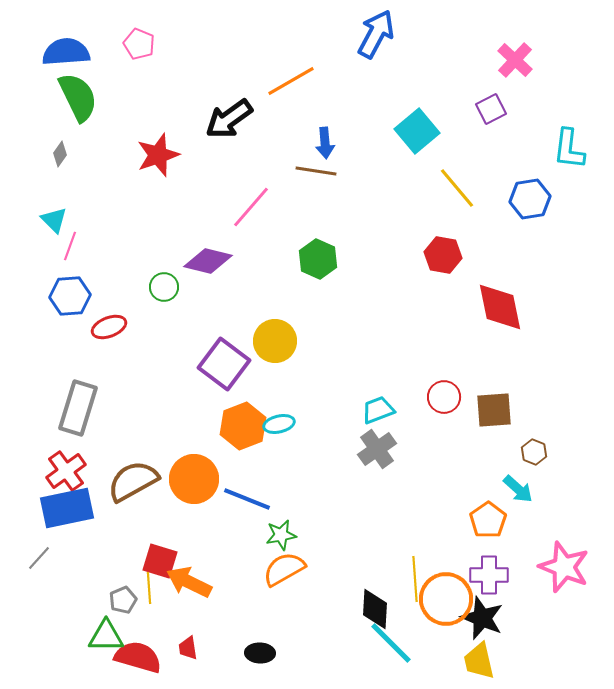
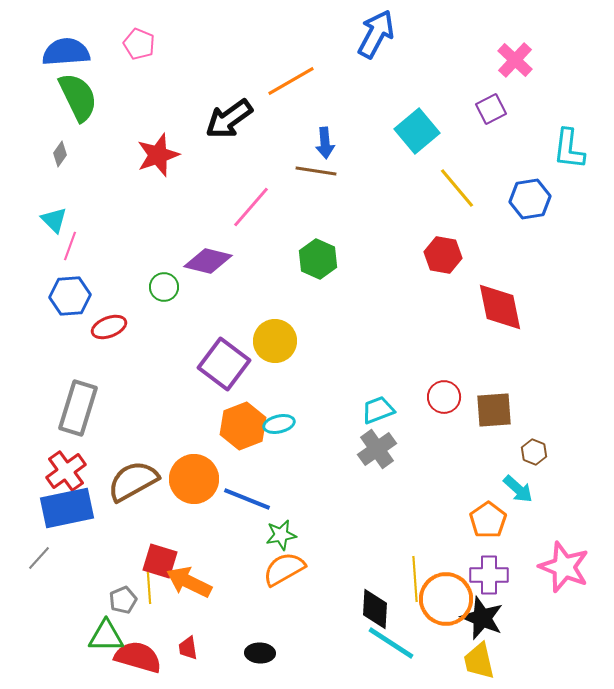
cyan line at (391, 643): rotated 12 degrees counterclockwise
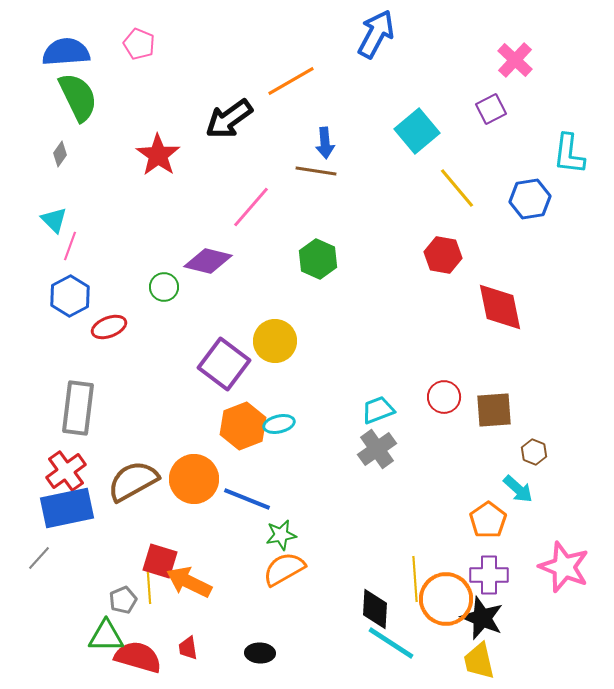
cyan L-shape at (569, 149): moved 5 px down
red star at (158, 155): rotated 18 degrees counterclockwise
blue hexagon at (70, 296): rotated 24 degrees counterclockwise
gray rectangle at (78, 408): rotated 10 degrees counterclockwise
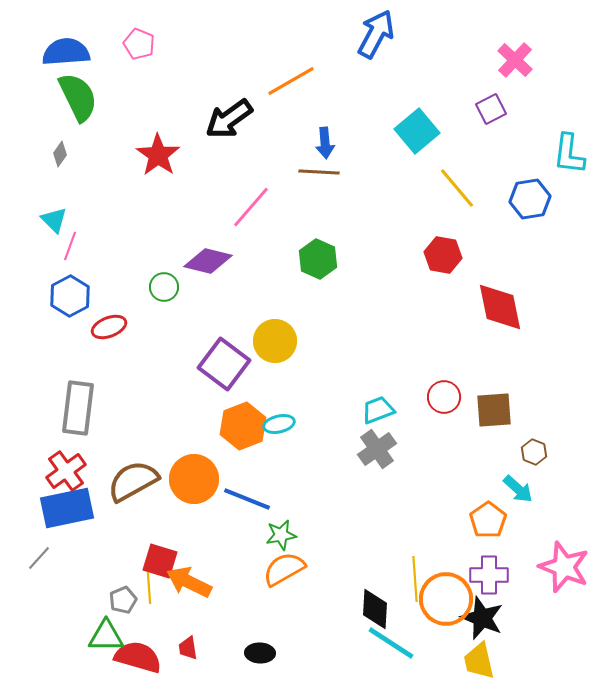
brown line at (316, 171): moved 3 px right, 1 px down; rotated 6 degrees counterclockwise
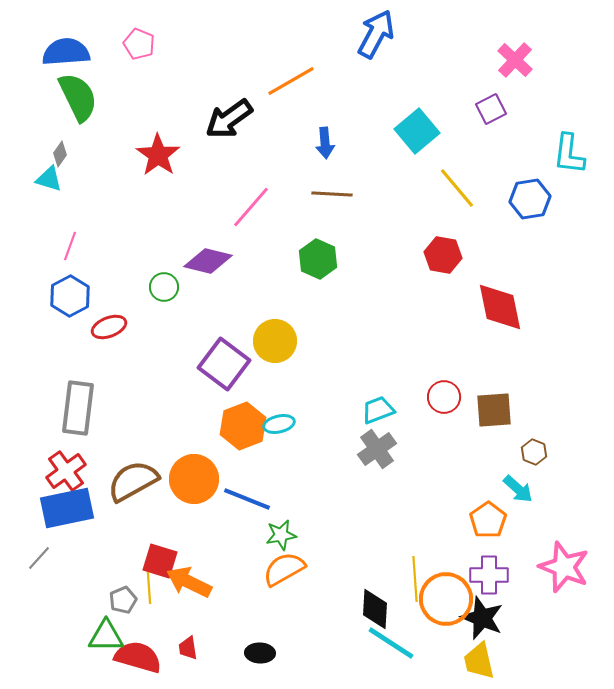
brown line at (319, 172): moved 13 px right, 22 px down
cyan triangle at (54, 220): moved 5 px left, 41 px up; rotated 28 degrees counterclockwise
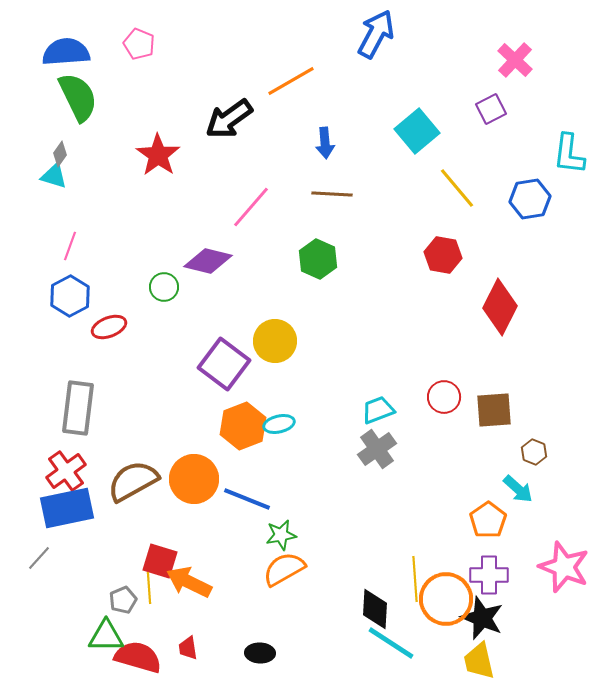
cyan triangle at (49, 179): moved 5 px right, 3 px up
red diamond at (500, 307): rotated 38 degrees clockwise
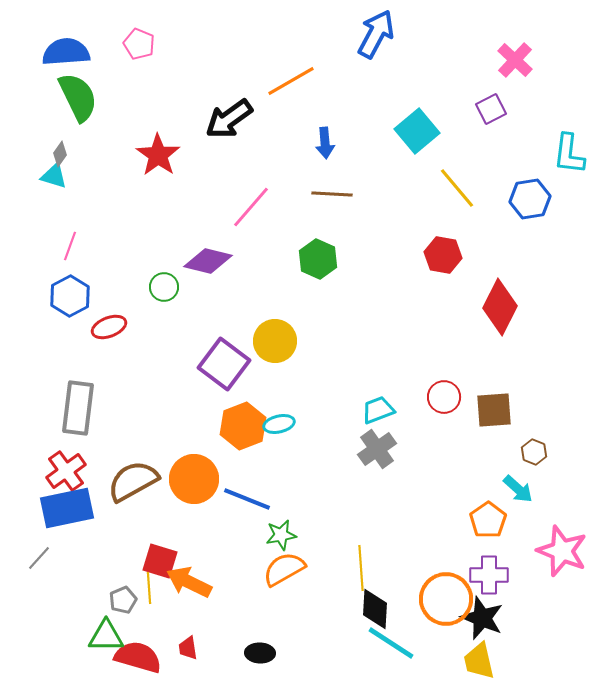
pink star at (564, 567): moved 2 px left, 16 px up
yellow line at (415, 579): moved 54 px left, 11 px up
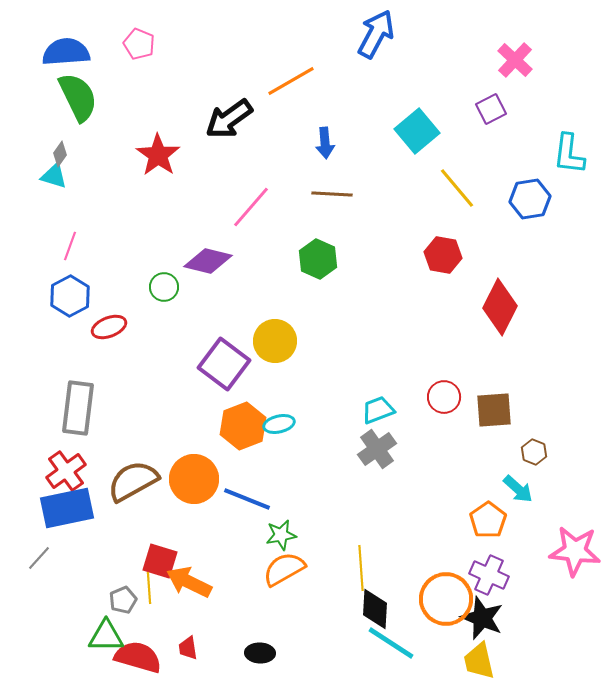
pink star at (562, 551): moved 13 px right; rotated 15 degrees counterclockwise
purple cross at (489, 575): rotated 24 degrees clockwise
